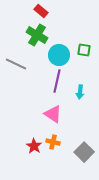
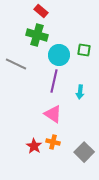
green cross: rotated 15 degrees counterclockwise
purple line: moved 3 px left
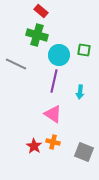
gray square: rotated 24 degrees counterclockwise
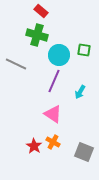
purple line: rotated 10 degrees clockwise
cyan arrow: rotated 24 degrees clockwise
orange cross: rotated 16 degrees clockwise
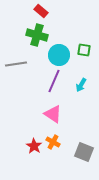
gray line: rotated 35 degrees counterclockwise
cyan arrow: moved 1 px right, 7 px up
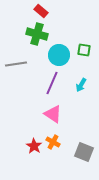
green cross: moved 1 px up
purple line: moved 2 px left, 2 px down
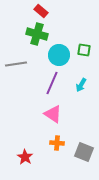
orange cross: moved 4 px right, 1 px down; rotated 24 degrees counterclockwise
red star: moved 9 px left, 11 px down
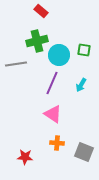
green cross: moved 7 px down; rotated 30 degrees counterclockwise
red star: rotated 28 degrees counterclockwise
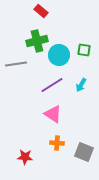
purple line: moved 2 px down; rotated 35 degrees clockwise
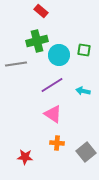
cyan arrow: moved 2 px right, 6 px down; rotated 72 degrees clockwise
gray square: moved 2 px right; rotated 30 degrees clockwise
